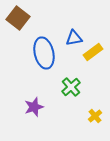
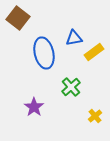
yellow rectangle: moved 1 px right
purple star: rotated 18 degrees counterclockwise
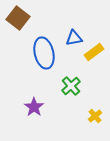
green cross: moved 1 px up
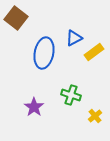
brown square: moved 2 px left
blue triangle: rotated 18 degrees counterclockwise
blue ellipse: rotated 24 degrees clockwise
green cross: moved 9 px down; rotated 30 degrees counterclockwise
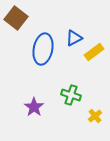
blue ellipse: moved 1 px left, 4 px up
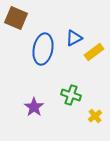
brown square: rotated 15 degrees counterclockwise
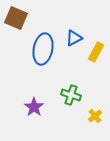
yellow rectangle: moved 2 px right; rotated 24 degrees counterclockwise
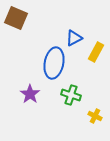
blue ellipse: moved 11 px right, 14 px down
purple star: moved 4 px left, 13 px up
yellow cross: rotated 24 degrees counterclockwise
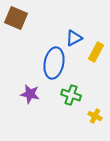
purple star: rotated 24 degrees counterclockwise
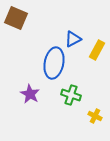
blue triangle: moved 1 px left, 1 px down
yellow rectangle: moved 1 px right, 2 px up
purple star: rotated 18 degrees clockwise
